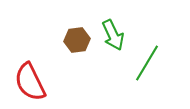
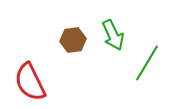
brown hexagon: moved 4 px left
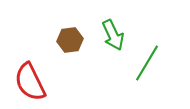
brown hexagon: moved 3 px left
